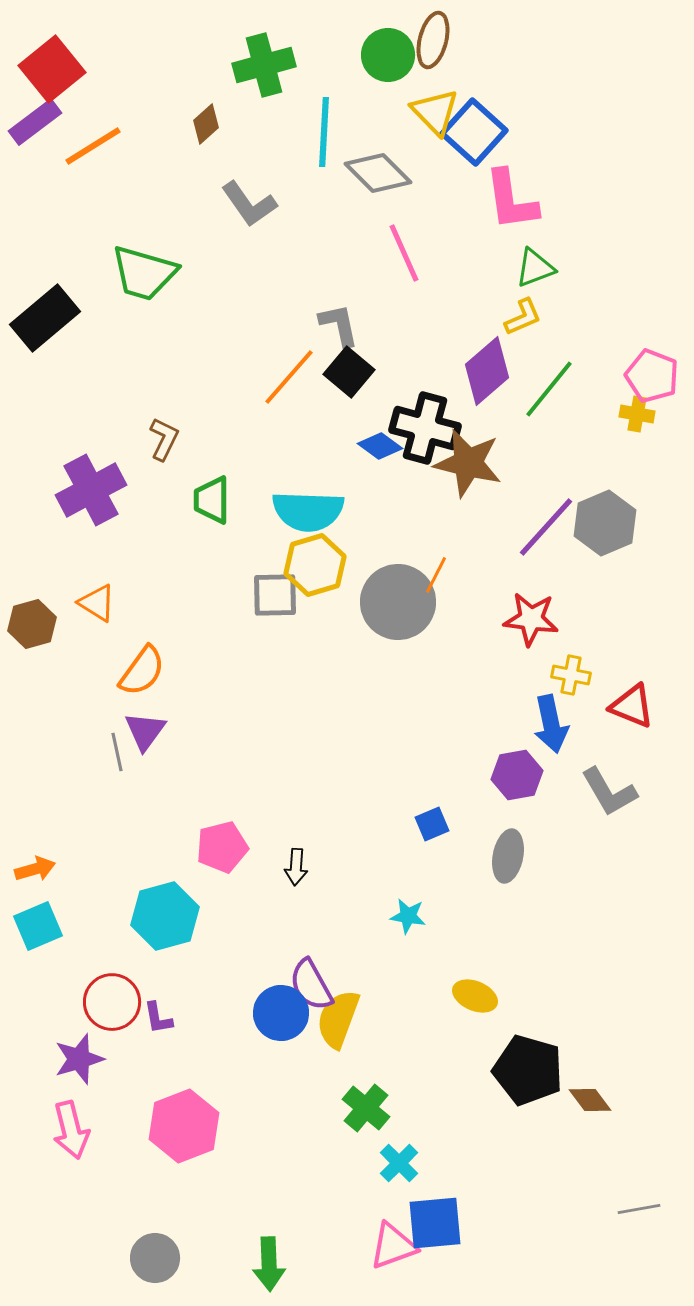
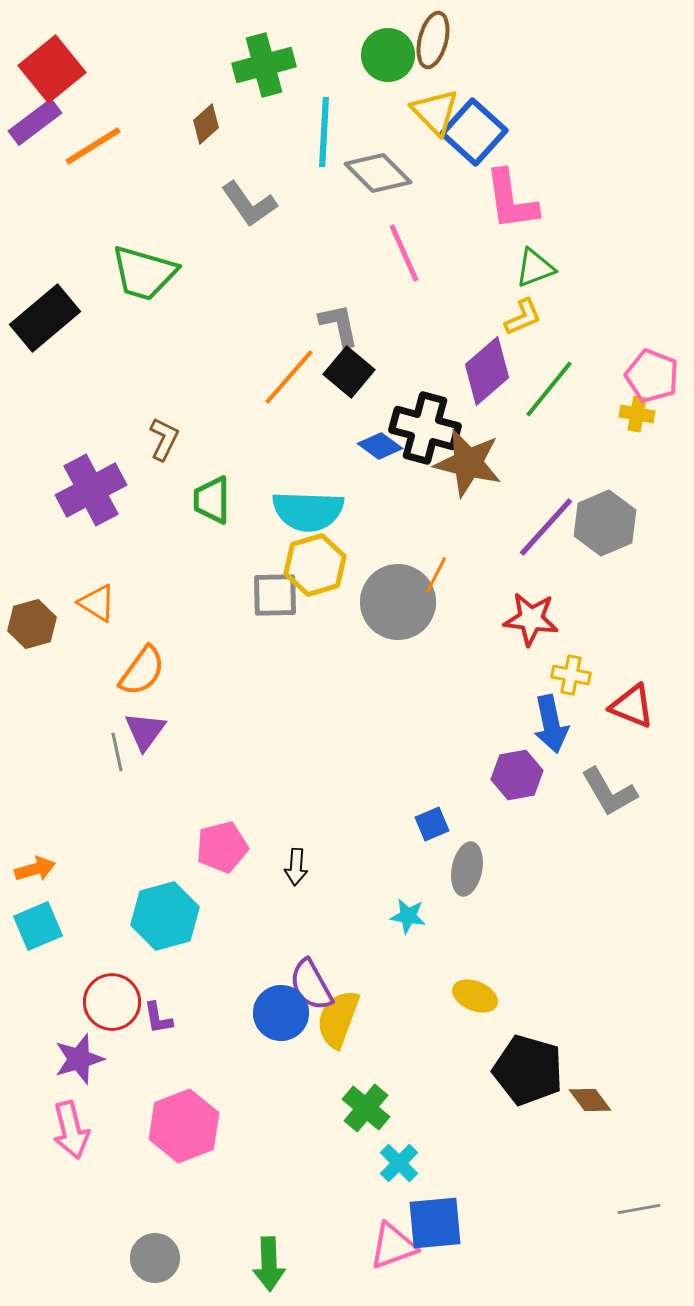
gray ellipse at (508, 856): moved 41 px left, 13 px down
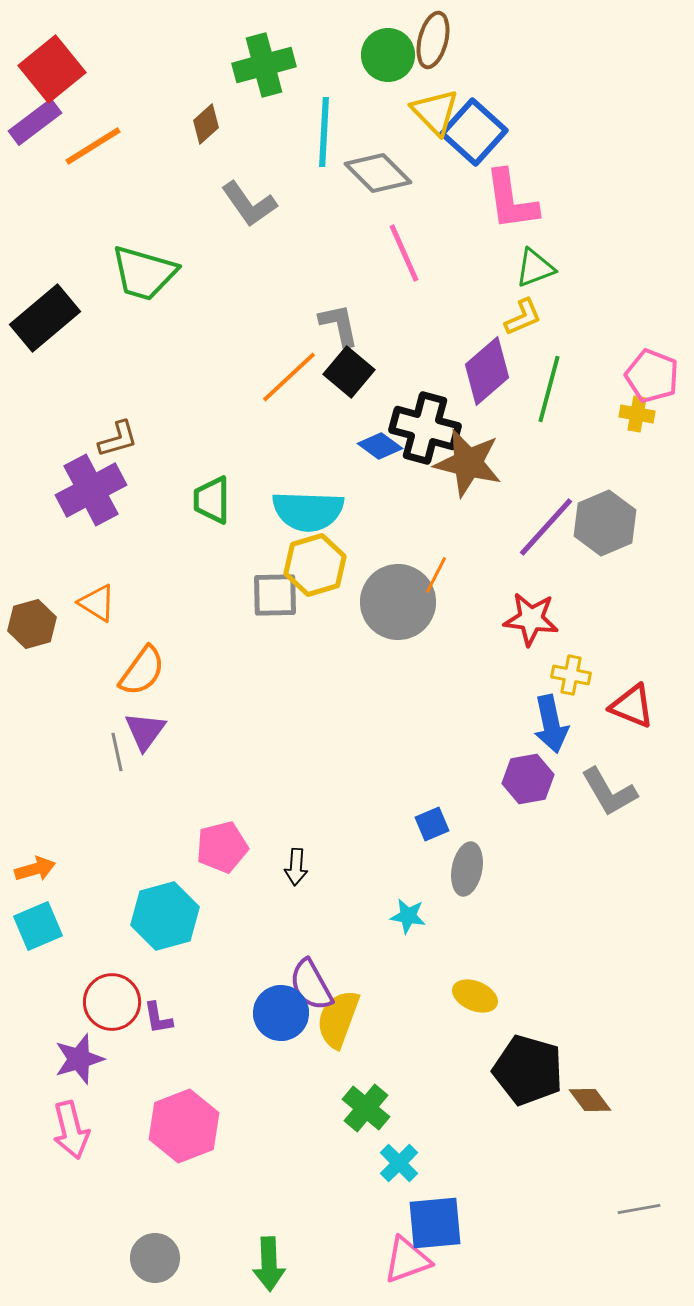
orange line at (289, 377): rotated 6 degrees clockwise
green line at (549, 389): rotated 24 degrees counterclockwise
brown L-shape at (164, 439): moved 46 px left; rotated 48 degrees clockwise
purple hexagon at (517, 775): moved 11 px right, 4 px down
pink triangle at (393, 1246): moved 14 px right, 14 px down
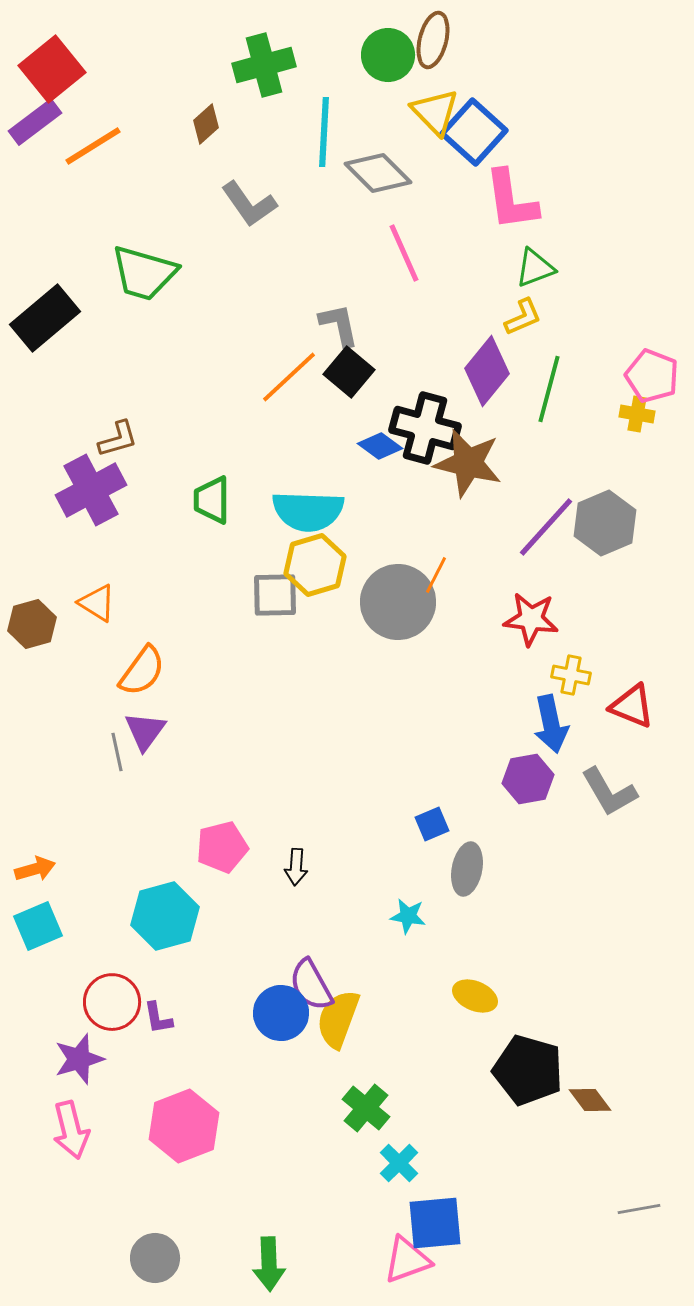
purple diamond at (487, 371): rotated 10 degrees counterclockwise
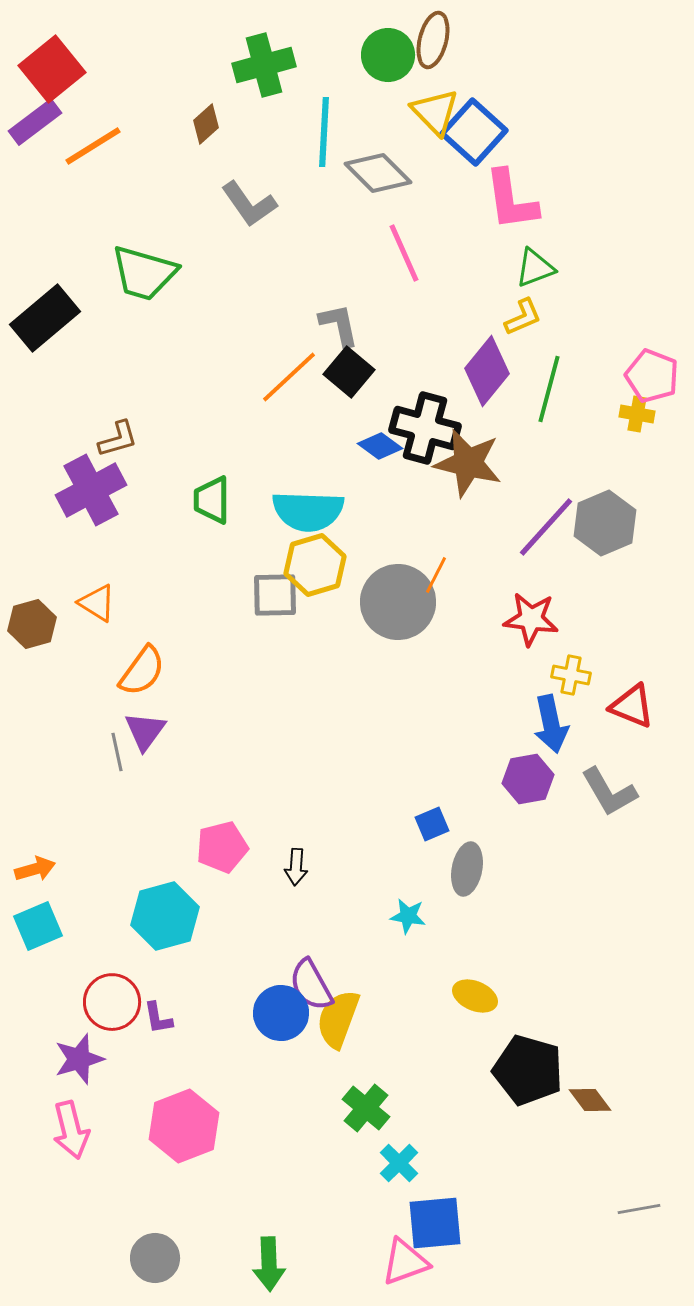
pink triangle at (407, 1260): moved 2 px left, 2 px down
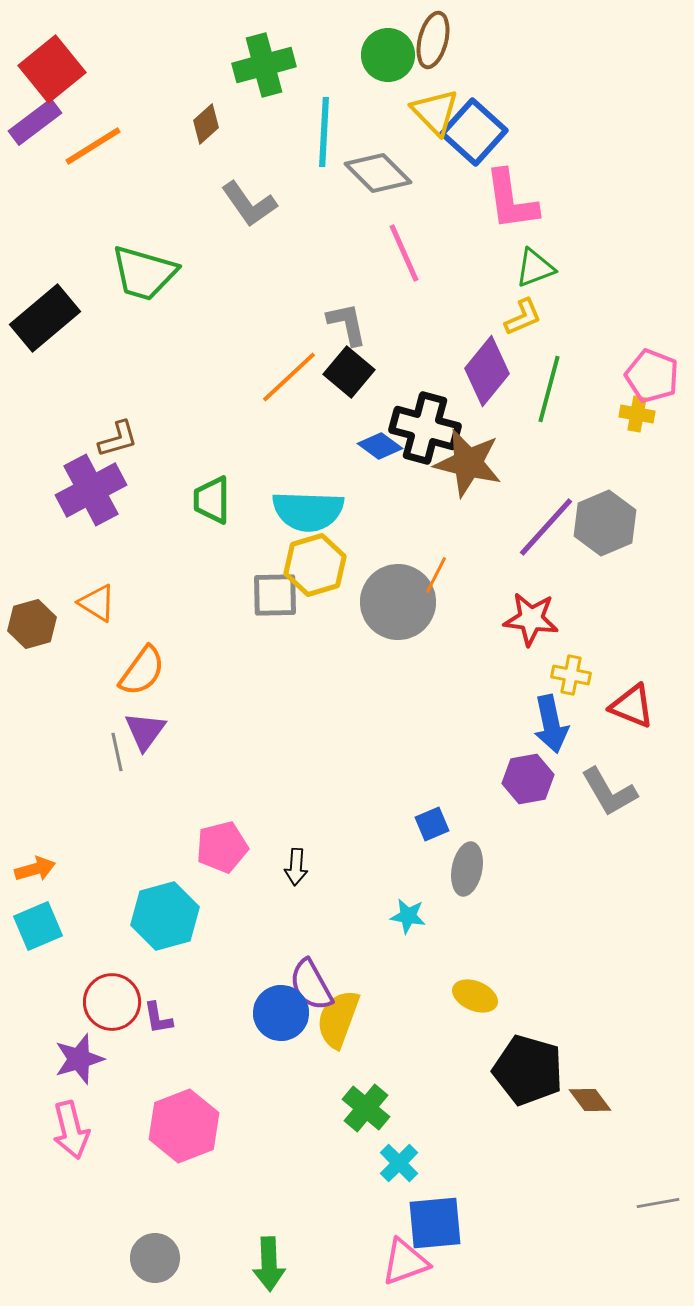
gray L-shape at (339, 325): moved 8 px right, 1 px up
gray line at (639, 1209): moved 19 px right, 6 px up
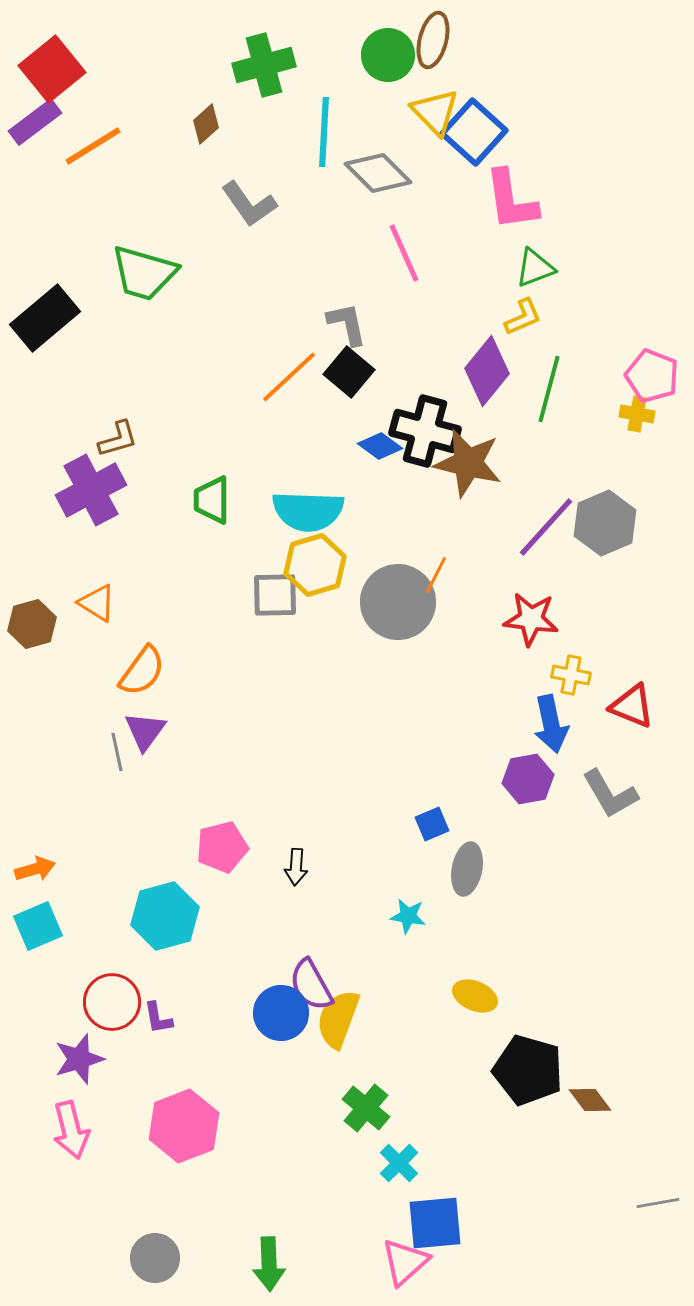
black cross at (425, 428): moved 3 px down
gray L-shape at (609, 792): moved 1 px right, 2 px down
pink triangle at (405, 1262): rotated 22 degrees counterclockwise
